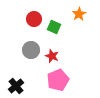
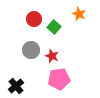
orange star: rotated 16 degrees counterclockwise
green square: rotated 16 degrees clockwise
pink pentagon: moved 1 px right, 1 px up; rotated 15 degrees clockwise
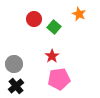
gray circle: moved 17 px left, 14 px down
red star: rotated 16 degrees clockwise
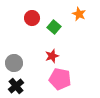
red circle: moved 2 px left, 1 px up
red star: rotated 16 degrees clockwise
gray circle: moved 1 px up
pink pentagon: moved 1 px right; rotated 20 degrees clockwise
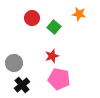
orange star: rotated 16 degrees counterclockwise
pink pentagon: moved 1 px left
black cross: moved 6 px right, 1 px up
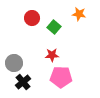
red star: moved 1 px up; rotated 16 degrees clockwise
pink pentagon: moved 2 px right, 2 px up; rotated 10 degrees counterclockwise
black cross: moved 1 px right, 3 px up
